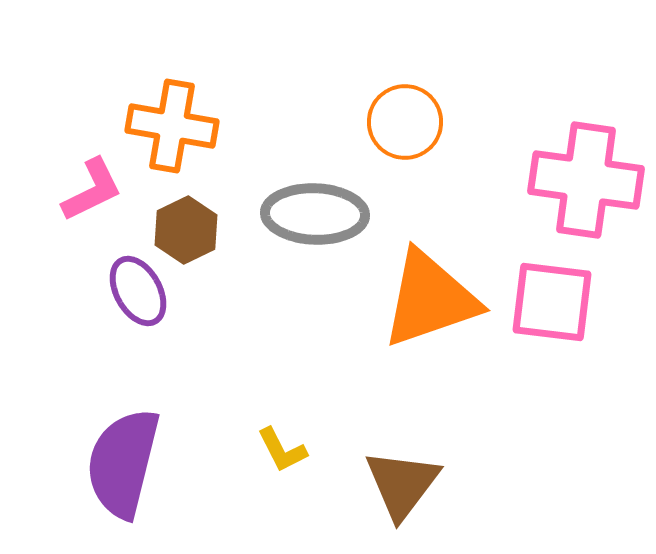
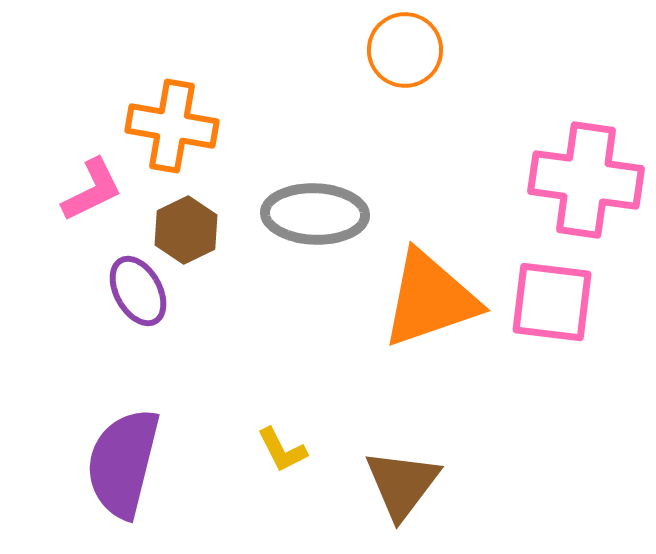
orange circle: moved 72 px up
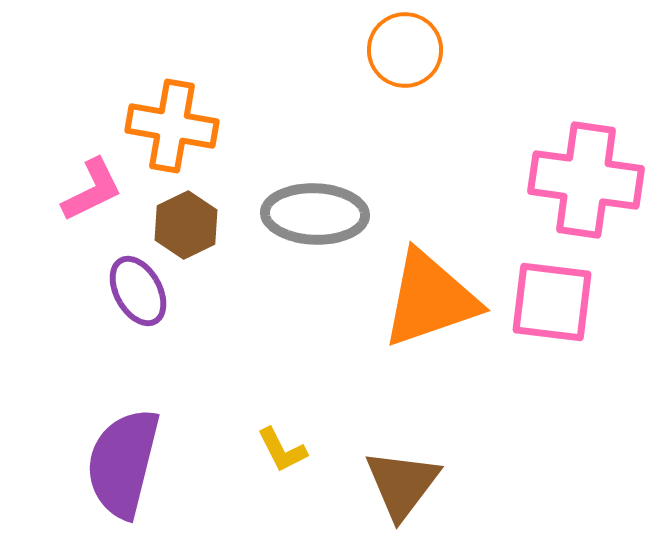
brown hexagon: moved 5 px up
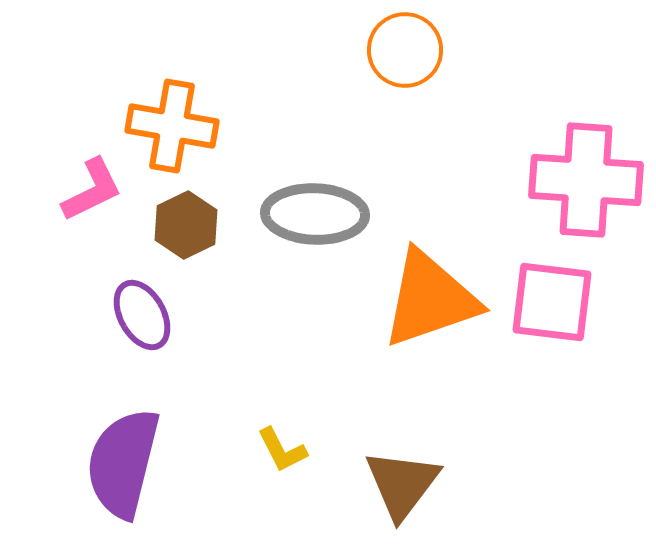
pink cross: rotated 4 degrees counterclockwise
purple ellipse: moved 4 px right, 24 px down
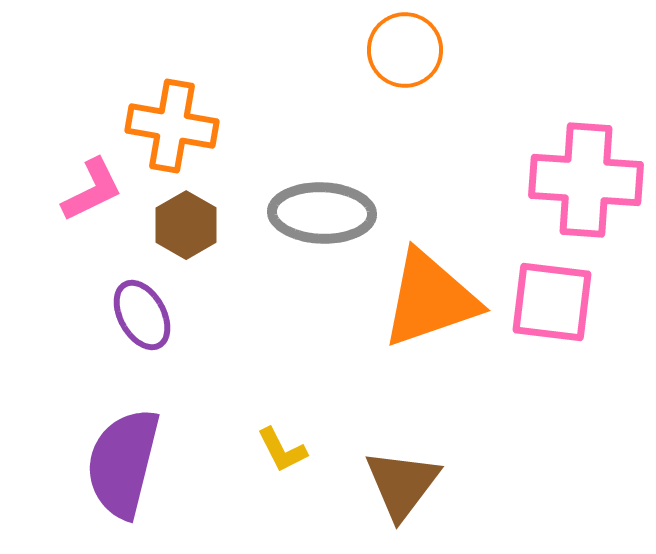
gray ellipse: moved 7 px right, 1 px up
brown hexagon: rotated 4 degrees counterclockwise
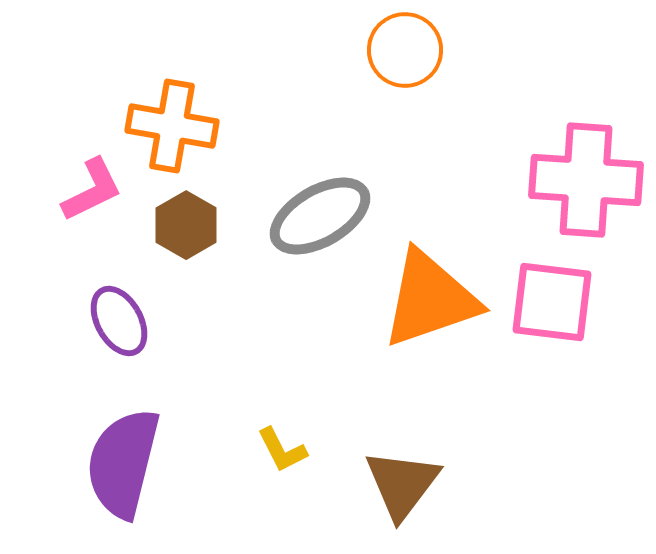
gray ellipse: moved 2 px left, 3 px down; rotated 32 degrees counterclockwise
purple ellipse: moved 23 px left, 6 px down
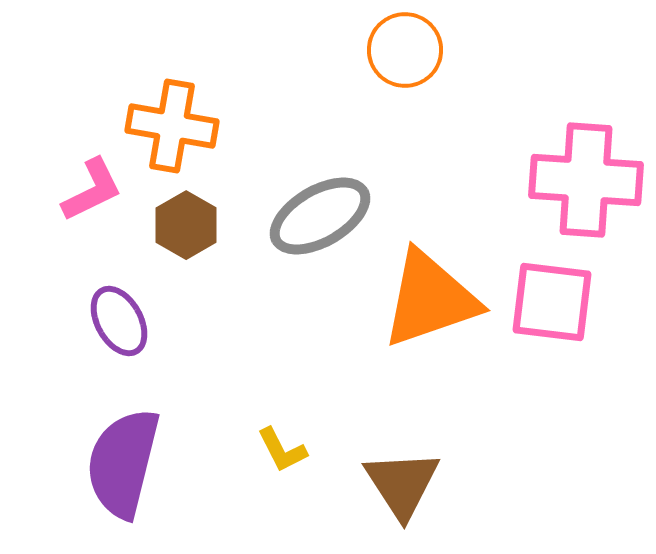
brown triangle: rotated 10 degrees counterclockwise
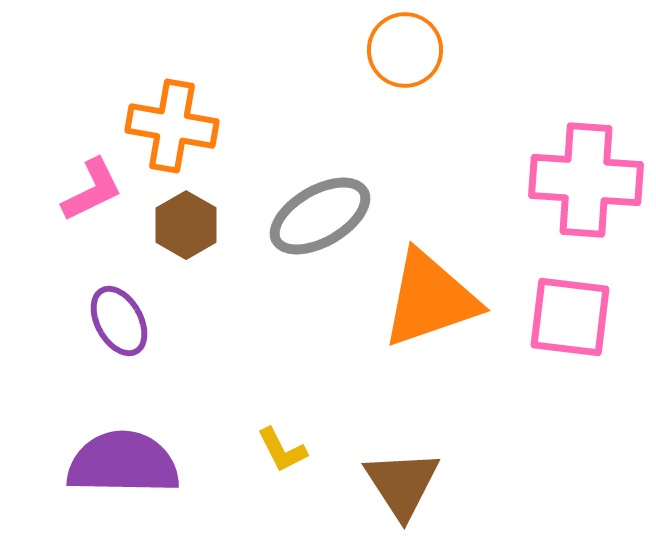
pink square: moved 18 px right, 15 px down
purple semicircle: rotated 77 degrees clockwise
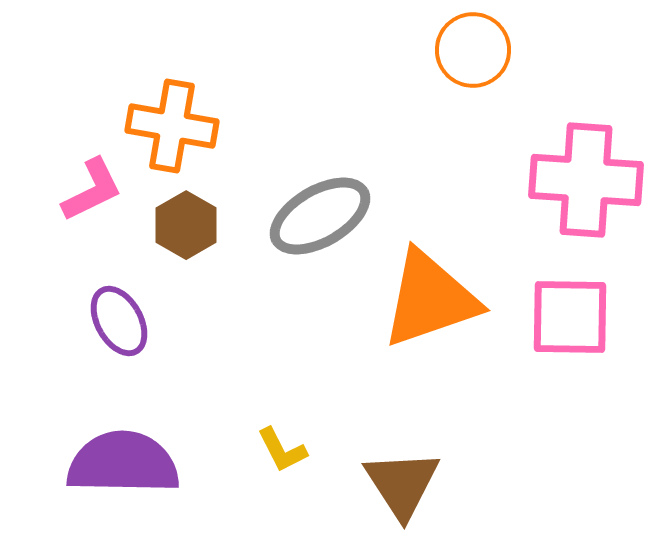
orange circle: moved 68 px right
pink square: rotated 6 degrees counterclockwise
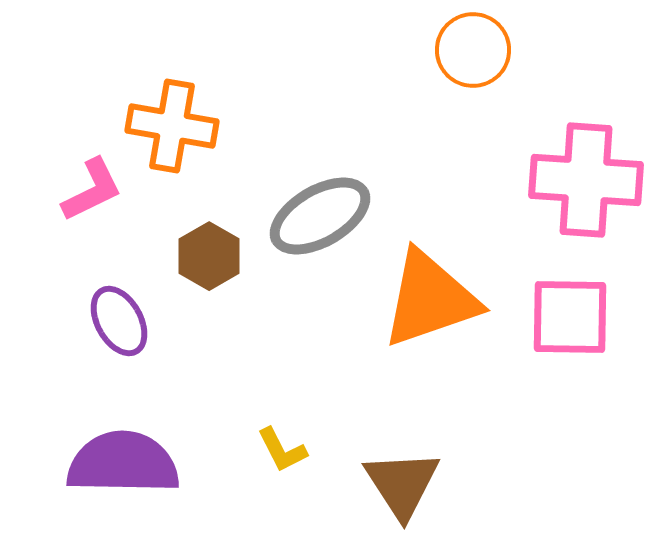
brown hexagon: moved 23 px right, 31 px down
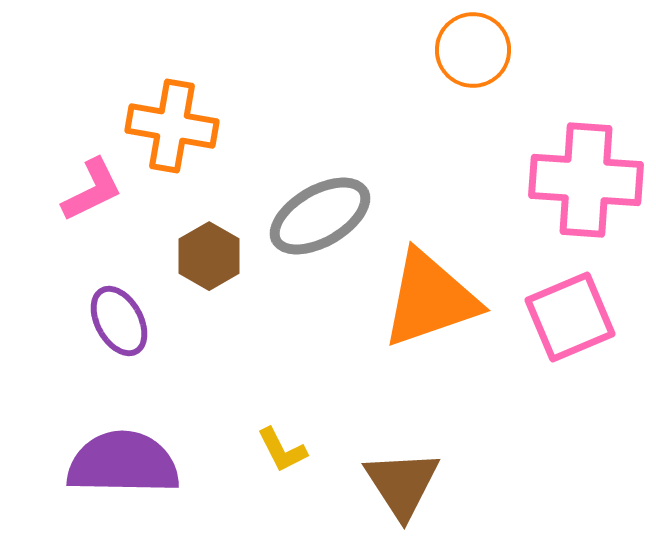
pink square: rotated 24 degrees counterclockwise
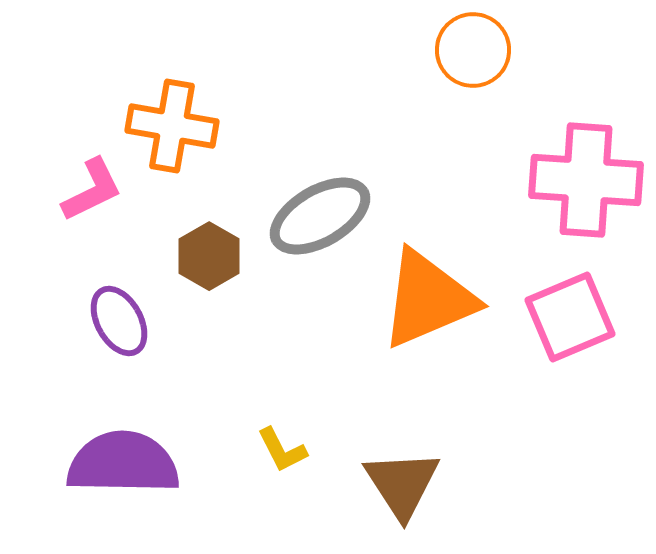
orange triangle: moved 2 px left; rotated 4 degrees counterclockwise
